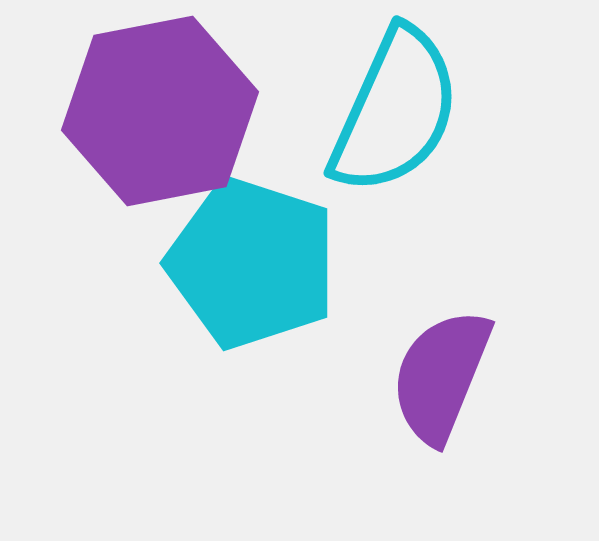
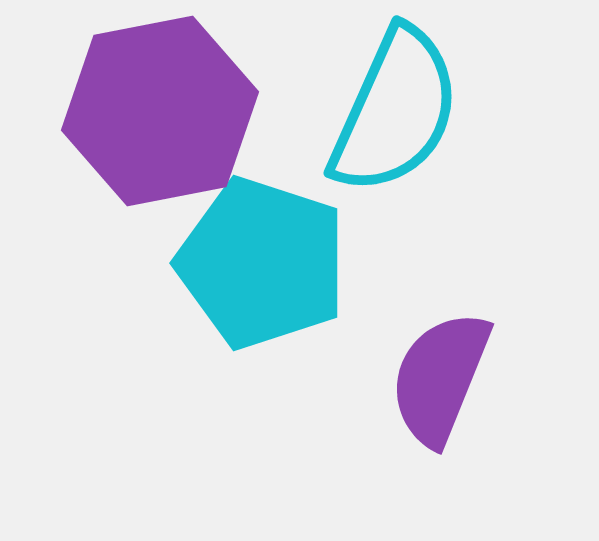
cyan pentagon: moved 10 px right
purple semicircle: moved 1 px left, 2 px down
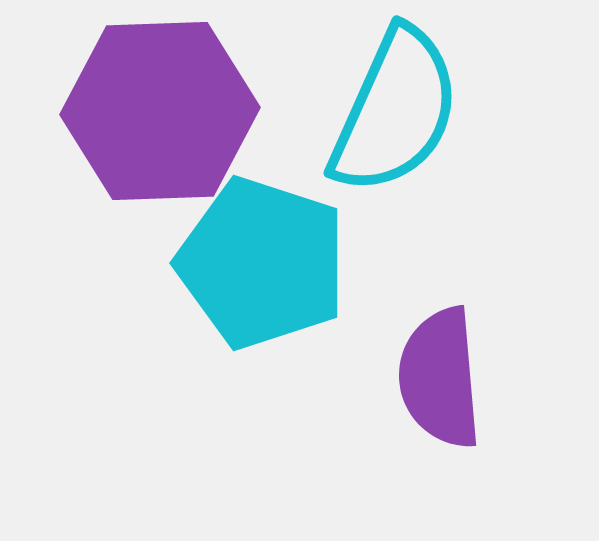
purple hexagon: rotated 9 degrees clockwise
purple semicircle: rotated 27 degrees counterclockwise
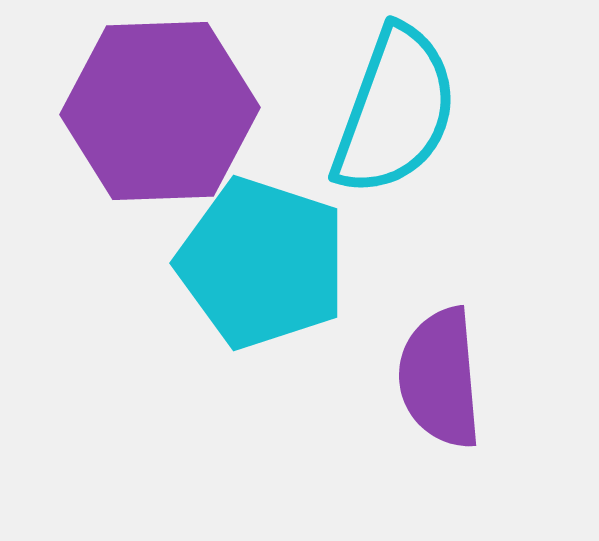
cyan semicircle: rotated 4 degrees counterclockwise
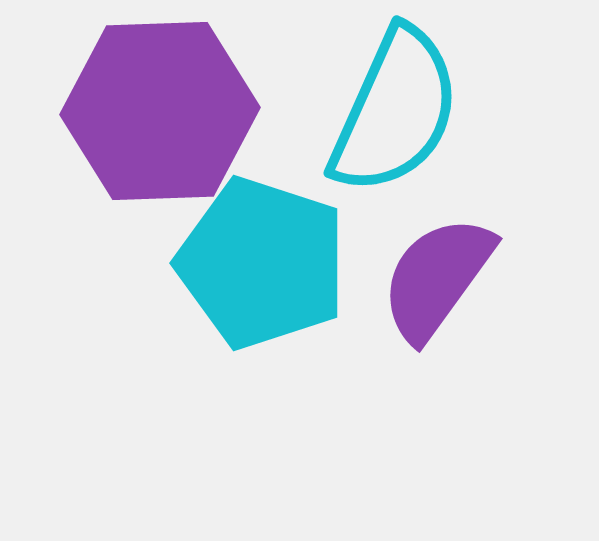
cyan semicircle: rotated 4 degrees clockwise
purple semicircle: moved 3 px left, 100 px up; rotated 41 degrees clockwise
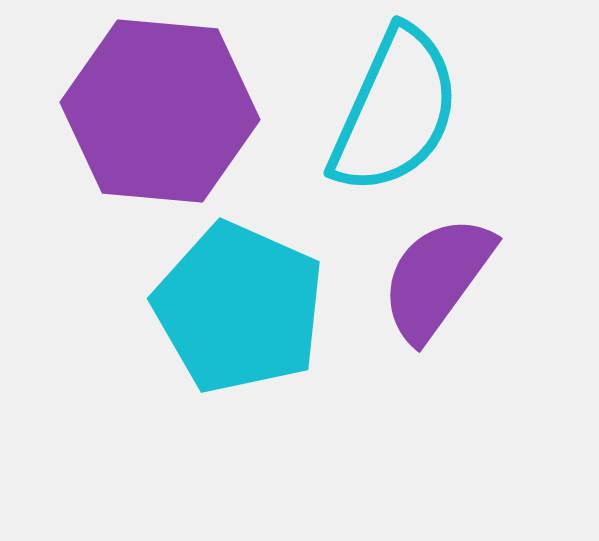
purple hexagon: rotated 7 degrees clockwise
cyan pentagon: moved 23 px left, 45 px down; rotated 6 degrees clockwise
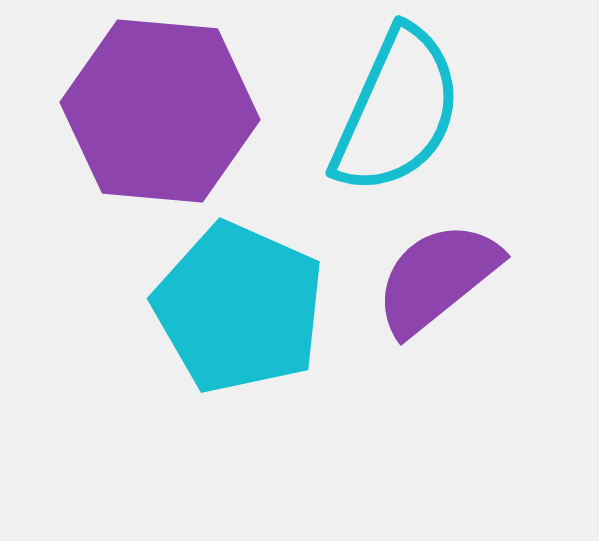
cyan semicircle: moved 2 px right
purple semicircle: rotated 15 degrees clockwise
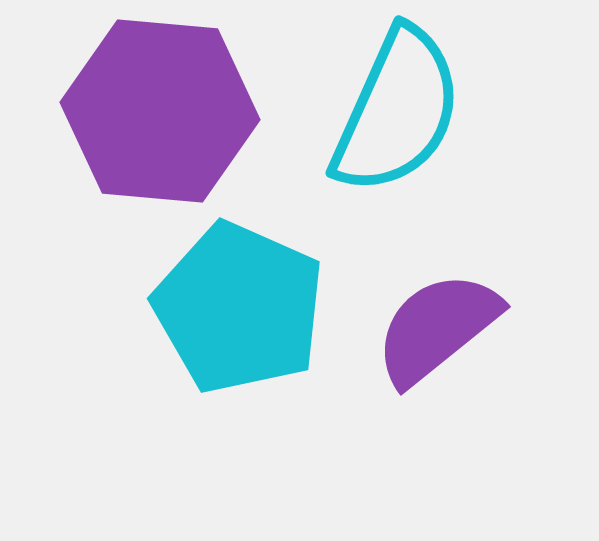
purple semicircle: moved 50 px down
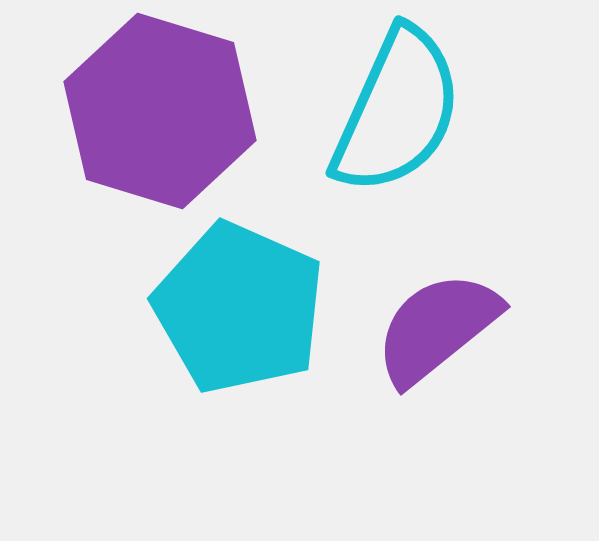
purple hexagon: rotated 12 degrees clockwise
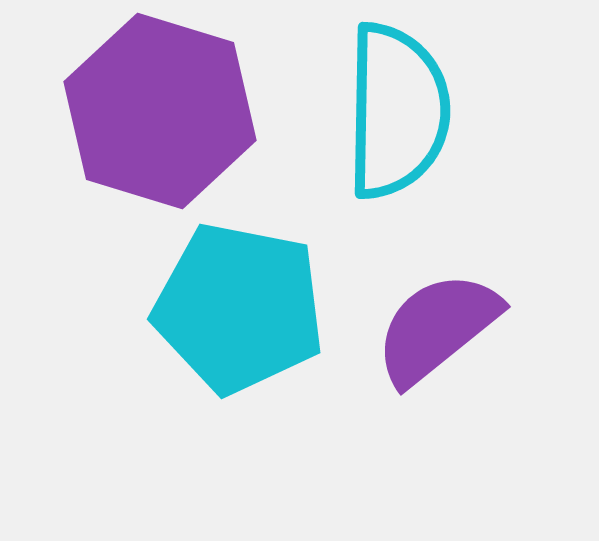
cyan semicircle: rotated 23 degrees counterclockwise
cyan pentagon: rotated 13 degrees counterclockwise
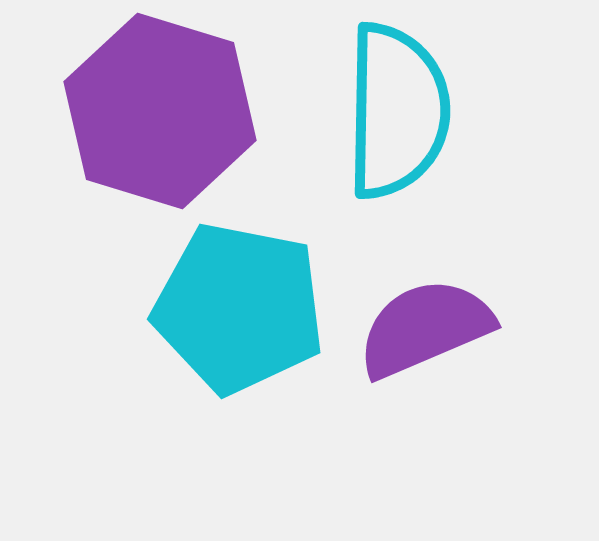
purple semicircle: moved 12 px left; rotated 16 degrees clockwise
